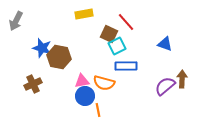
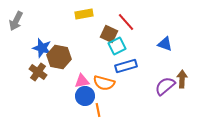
blue rectangle: rotated 15 degrees counterclockwise
brown cross: moved 5 px right, 12 px up; rotated 30 degrees counterclockwise
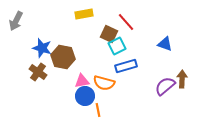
brown hexagon: moved 4 px right
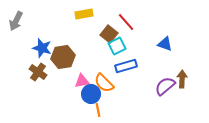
brown square: rotated 12 degrees clockwise
brown hexagon: rotated 20 degrees counterclockwise
orange semicircle: rotated 30 degrees clockwise
blue circle: moved 6 px right, 2 px up
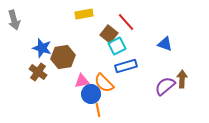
gray arrow: moved 2 px left, 1 px up; rotated 42 degrees counterclockwise
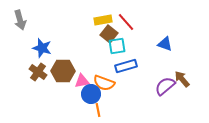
yellow rectangle: moved 19 px right, 6 px down
gray arrow: moved 6 px right
cyan square: rotated 18 degrees clockwise
brown hexagon: moved 14 px down; rotated 10 degrees clockwise
brown arrow: rotated 42 degrees counterclockwise
orange semicircle: rotated 25 degrees counterclockwise
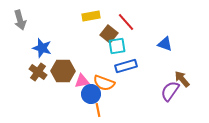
yellow rectangle: moved 12 px left, 4 px up
purple semicircle: moved 5 px right, 5 px down; rotated 15 degrees counterclockwise
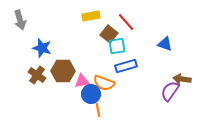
brown cross: moved 1 px left, 3 px down
brown arrow: rotated 42 degrees counterclockwise
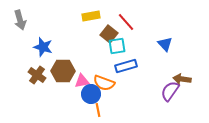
blue triangle: rotated 28 degrees clockwise
blue star: moved 1 px right, 1 px up
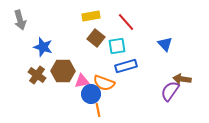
brown square: moved 13 px left, 4 px down
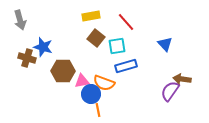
brown cross: moved 10 px left, 17 px up; rotated 18 degrees counterclockwise
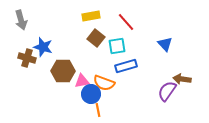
gray arrow: moved 1 px right
purple semicircle: moved 3 px left
